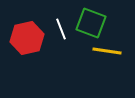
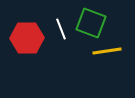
red hexagon: rotated 12 degrees clockwise
yellow line: rotated 16 degrees counterclockwise
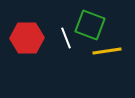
green square: moved 1 px left, 2 px down
white line: moved 5 px right, 9 px down
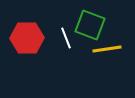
yellow line: moved 2 px up
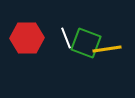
green square: moved 4 px left, 18 px down
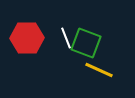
yellow line: moved 8 px left, 21 px down; rotated 32 degrees clockwise
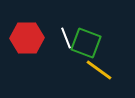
yellow line: rotated 12 degrees clockwise
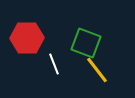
white line: moved 12 px left, 26 px down
yellow line: moved 2 px left; rotated 16 degrees clockwise
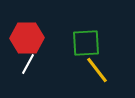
green square: rotated 24 degrees counterclockwise
white line: moved 26 px left; rotated 50 degrees clockwise
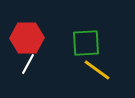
yellow line: rotated 16 degrees counterclockwise
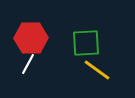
red hexagon: moved 4 px right
